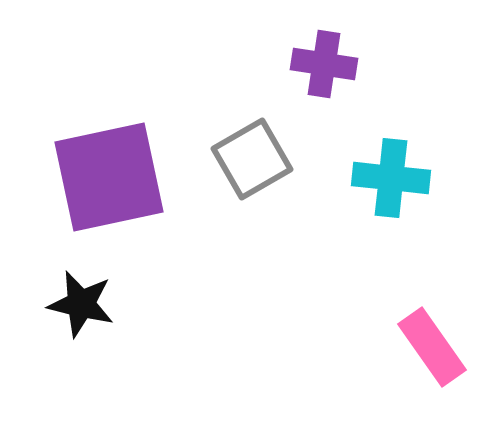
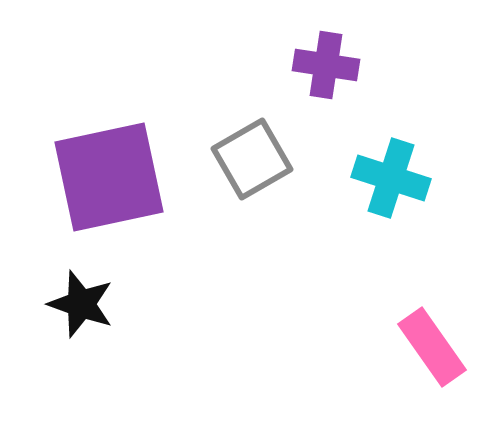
purple cross: moved 2 px right, 1 px down
cyan cross: rotated 12 degrees clockwise
black star: rotated 6 degrees clockwise
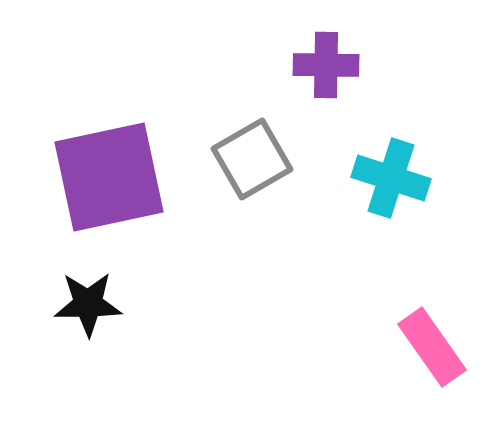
purple cross: rotated 8 degrees counterclockwise
black star: moved 7 px right; rotated 20 degrees counterclockwise
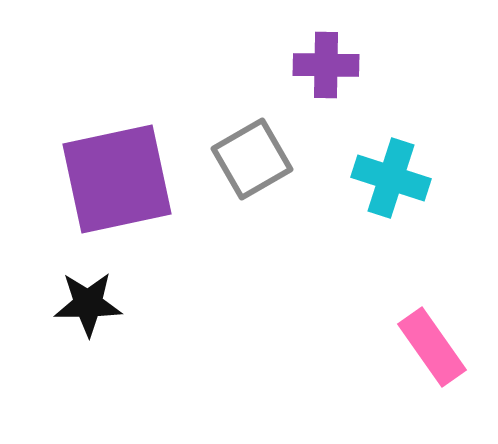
purple square: moved 8 px right, 2 px down
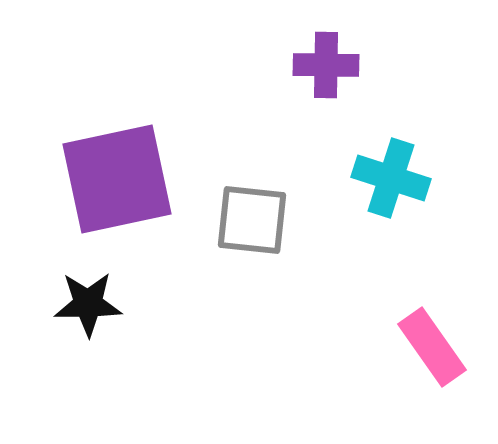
gray square: moved 61 px down; rotated 36 degrees clockwise
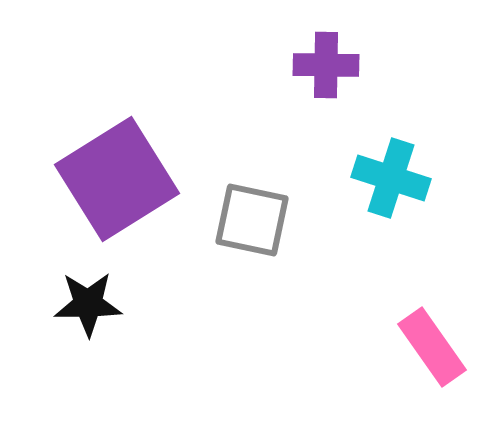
purple square: rotated 20 degrees counterclockwise
gray square: rotated 6 degrees clockwise
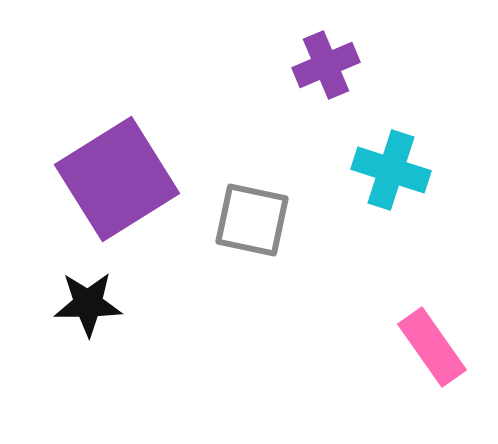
purple cross: rotated 24 degrees counterclockwise
cyan cross: moved 8 px up
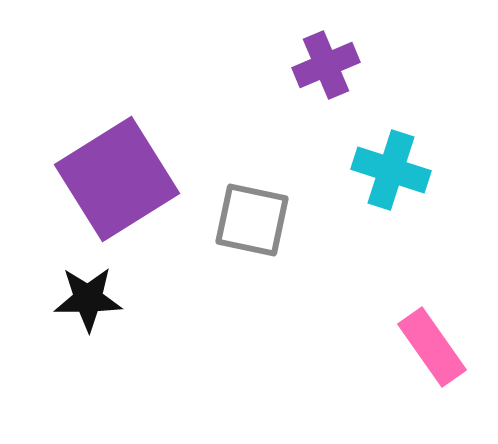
black star: moved 5 px up
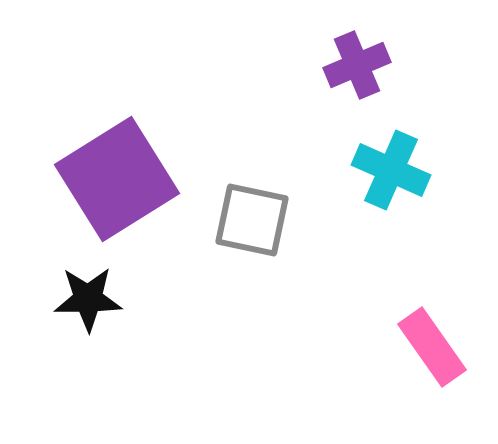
purple cross: moved 31 px right
cyan cross: rotated 6 degrees clockwise
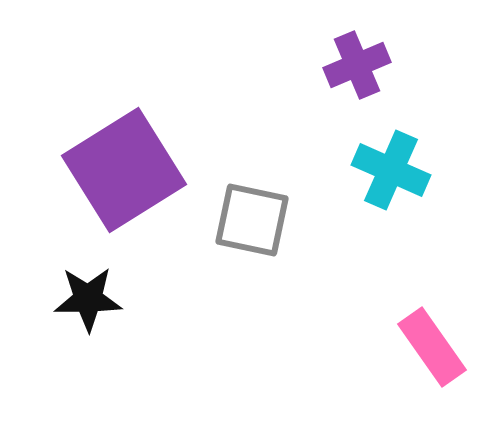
purple square: moved 7 px right, 9 px up
